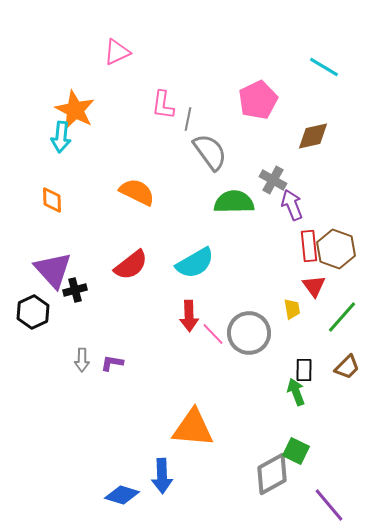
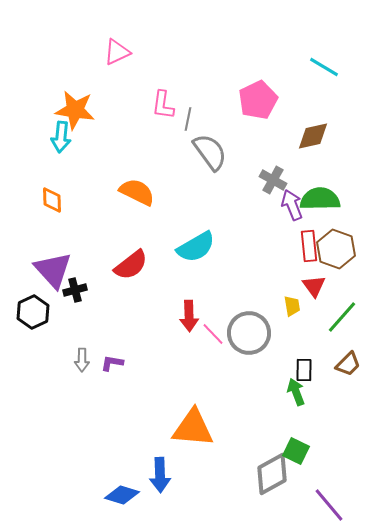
orange star: rotated 18 degrees counterclockwise
green semicircle: moved 86 px right, 3 px up
cyan semicircle: moved 1 px right, 16 px up
yellow trapezoid: moved 3 px up
brown trapezoid: moved 1 px right, 3 px up
blue arrow: moved 2 px left, 1 px up
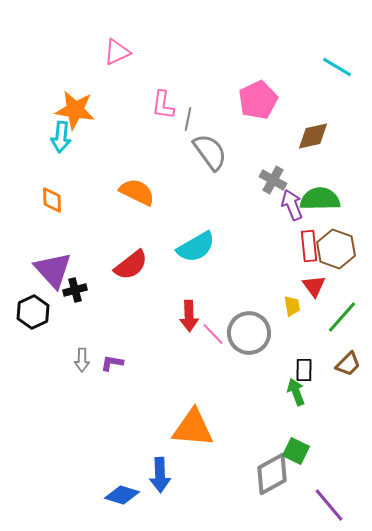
cyan line: moved 13 px right
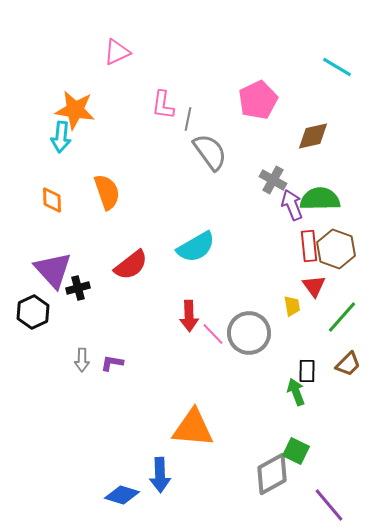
orange semicircle: moved 30 px left; rotated 45 degrees clockwise
black cross: moved 3 px right, 2 px up
black rectangle: moved 3 px right, 1 px down
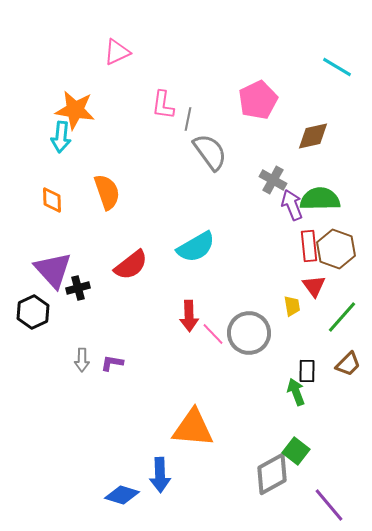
green square: rotated 12 degrees clockwise
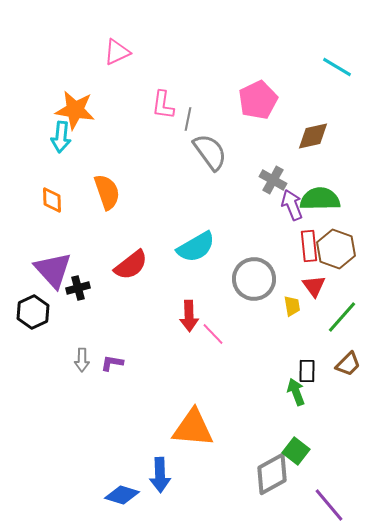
gray circle: moved 5 px right, 54 px up
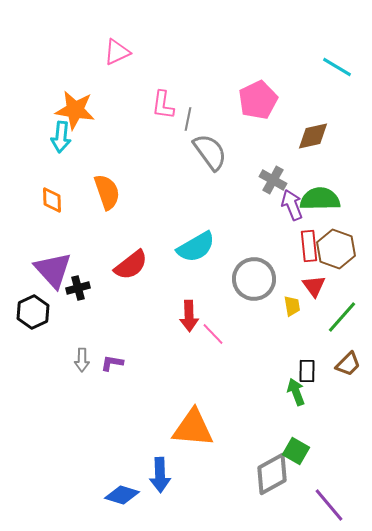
green square: rotated 8 degrees counterclockwise
